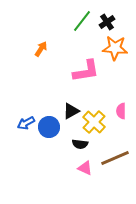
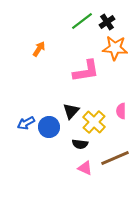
green line: rotated 15 degrees clockwise
orange arrow: moved 2 px left
black triangle: rotated 18 degrees counterclockwise
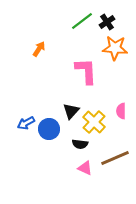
pink L-shape: rotated 84 degrees counterclockwise
blue circle: moved 2 px down
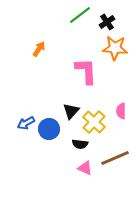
green line: moved 2 px left, 6 px up
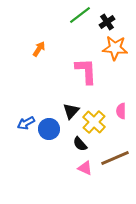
black semicircle: rotated 42 degrees clockwise
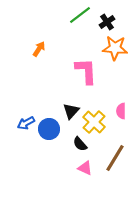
brown line: rotated 36 degrees counterclockwise
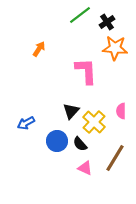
blue circle: moved 8 px right, 12 px down
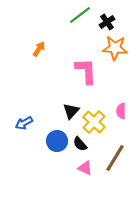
blue arrow: moved 2 px left
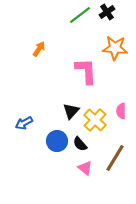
black cross: moved 10 px up
yellow cross: moved 1 px right, 2 px up
pink triangle: rotated 14 degrees clockwise
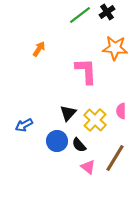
black triangle: moved 3 px left, 2 px down
blue arrow: moved 2 px down
black semicircle: moved 1 px left, 1 px down
pink triangle: moved 3 px right, 1 px up
